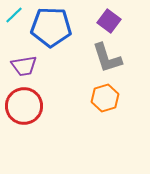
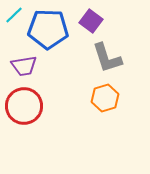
purple square: moved 18 px left
blue pentagon: moved 3 px left, 2 px down
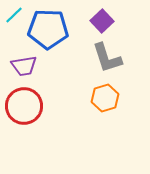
purple square: moved 11 px right; rotated 10 degrees clockwise
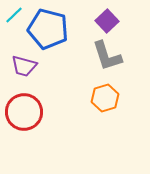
purple square: moved 5 px right
blue pentagon: rotated 12 degrees clockwise
gray L-shape: moved 2 px up
purple trapezoid: rotated 24 degrees clockwise
red circle: moved 6 px down
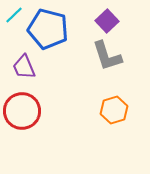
purple trapezoid: moved 1 px down; rotated 52 degrees clockwise
orange hexagon: moved 9 px right, 12 px down
red circle: moved 2 px left, 1 px up
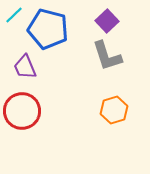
purple trapezoid: moved 1 px right
